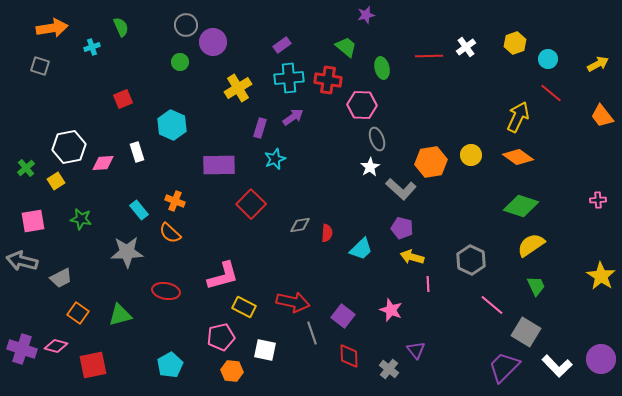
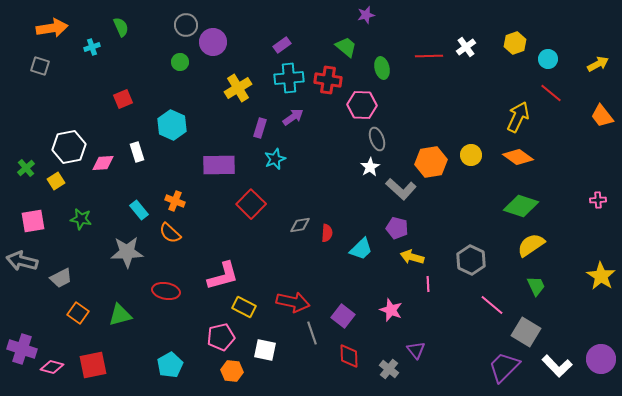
purple pentagon at (402, 228): moved 5 px left
pink diamond at (56, 346): moved 4 px left, 21 px down
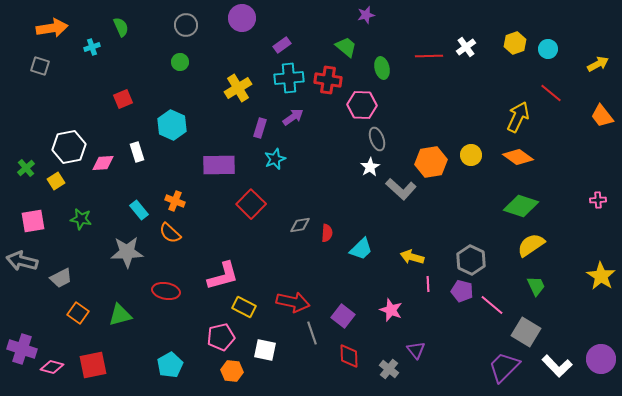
purple circle at (213, 42): moved 29 px right, 24 px up
cyan circle at (548, 59): moved 10 px up
purple pentagon at (397, 228): moved 65 px right, 63 px down
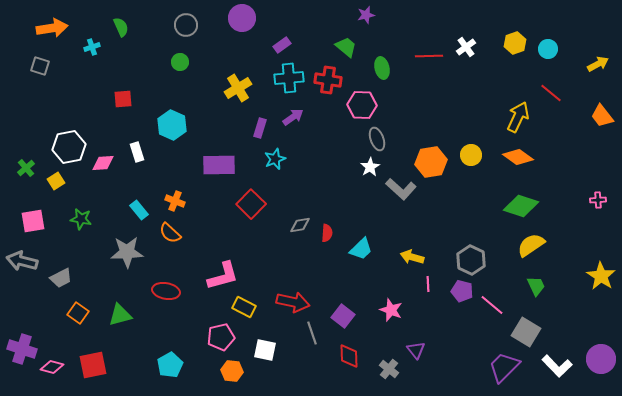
red square at (123, 99): rotated 18 degrees clockwise
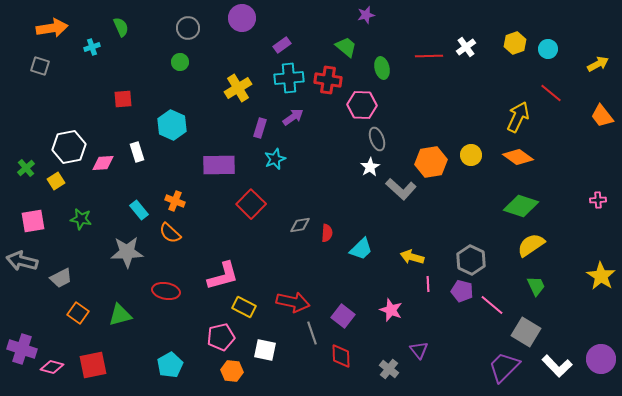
gray circle at (186, 25): moved 2 px right, 3 px down
purple triangle at (416, 350): moved 3 px right
red diamond at (349, 356): moved 8 px left
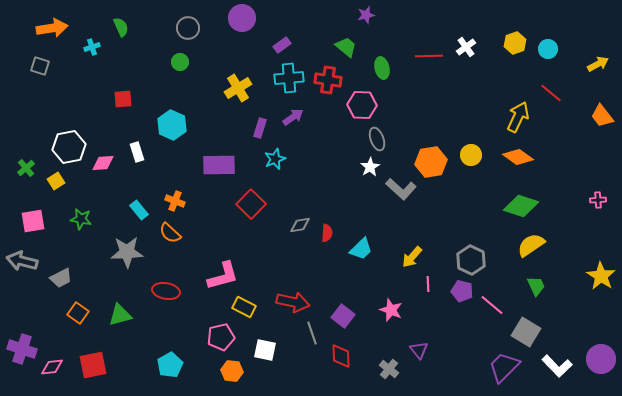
yellow arrow at (412, 257): rotated 65 degrees counterclockwise
pink diamond at (52, 367): rotated 20 degrees counterclockwise
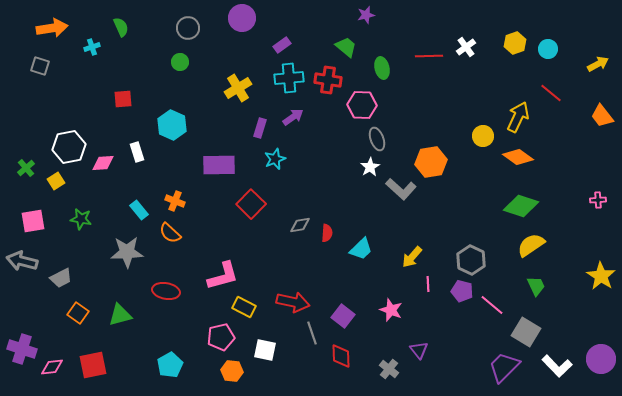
yellow circle at (471, 155): moved 12 px right, 19 px up
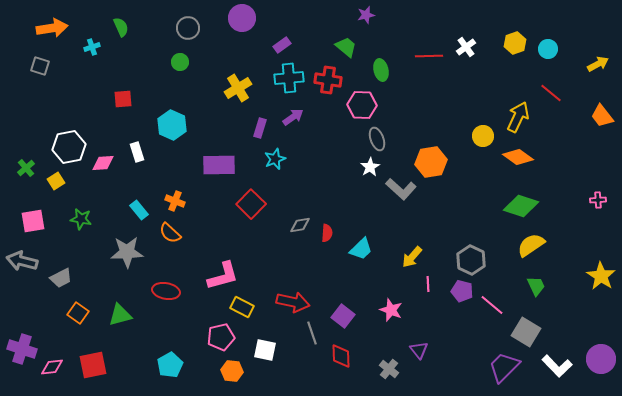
green ellipse at (382, 68): moved 1 px left, 2 px down
yellow rectangle at (244, 307): moved 2 px left
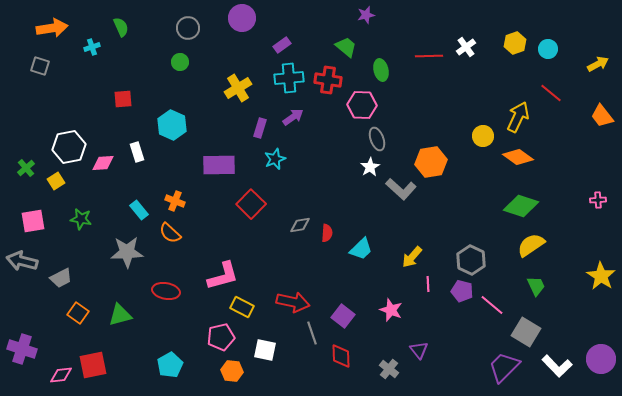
pink diamond at (52, 367): moved 9 px right, 8 px down
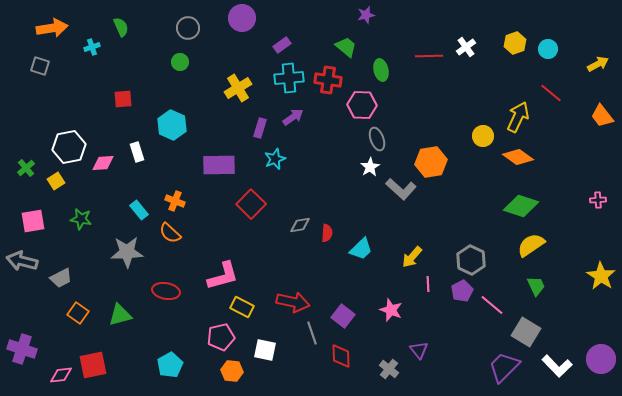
purple pentagon at (462, 291): rotated 30 degrees clockwise
